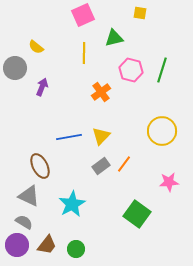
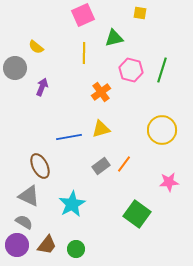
yellow circle: moved 1 px up
yellow triangle: moved 7 px up; rotated 30 degrees clockwise
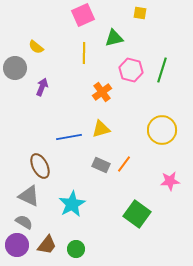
orange cross: moved 1 px right
gray rectangle: moved 1 px up; rotated 60 degrees clockwise
pink star: moved 1 px right, 1 px up
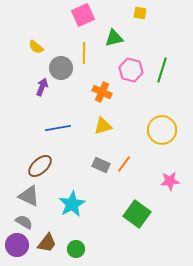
gray circle: moved 46 px right
orange cross: rotated 30 degrees counterclockwise
yellow triangle: moved 2 px right, 3 px up
blue line: moved 11 px left, 9 px up
brown ellipse: rotated 75 degrees clockwise
brown trapezoid: moved 2 px up
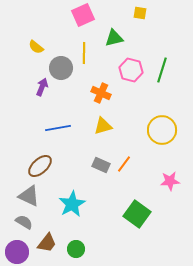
orange cross: moved 1 px left, 1 px down
purple circle: moved 7 px down
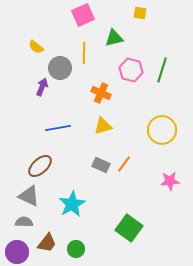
gray circle: moved 1 px left
green square: moved 8 px left, 14 px down
gray semicircle: rotated 30 degrees counterclockwise
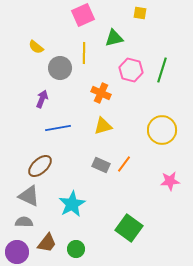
purple arrow: moved 12 px down
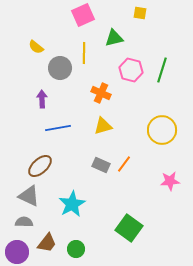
purple arrow: rotated 24 degrees counterclockwise
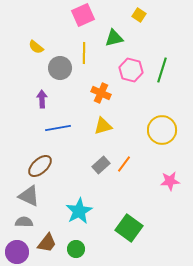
yellow square: moved 1 px left, 2 px down; rotated 24 degrees clockwise
gray rectangle: rotated 66 degrees counterclockwise
cyan star: moved 7 px right, 7 px down
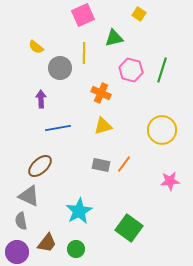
yellow square: moved 1 px up
purple arrow: moved 1 px left
gray rectangle: rotated 54 degrees clockwise
gray semicircle: moved 3 px left, 1 px up; rotated 102 degrees counterclockwise
